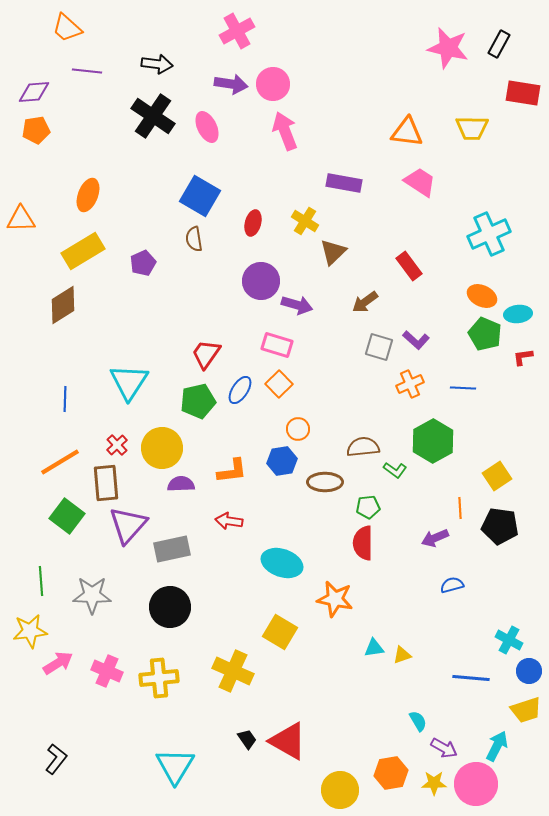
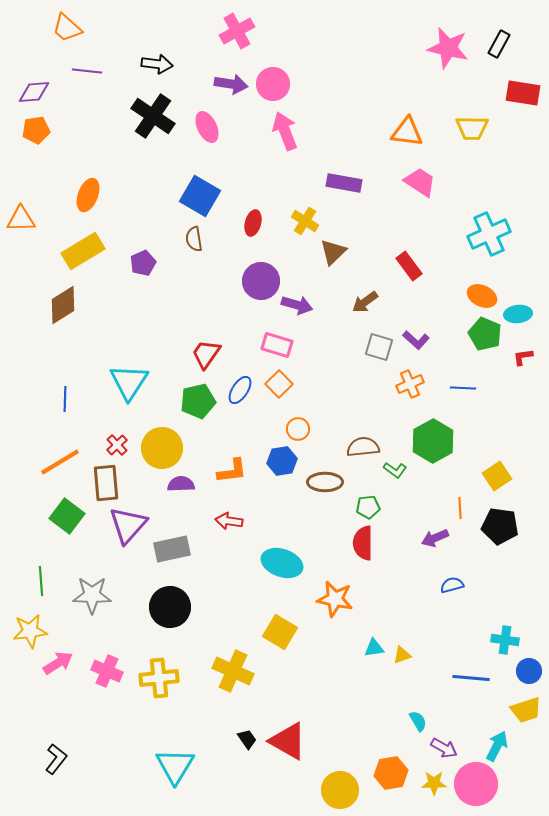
cyan cross at (509, 640): moved 4 px left; rotated 20 degrees counterclockwise
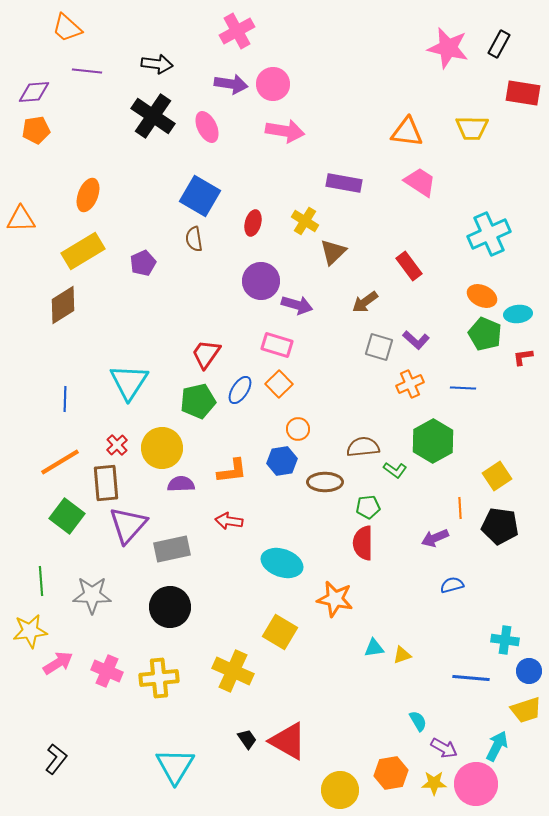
pink arrow at (285, 131): rotated 120 degrees clockwise
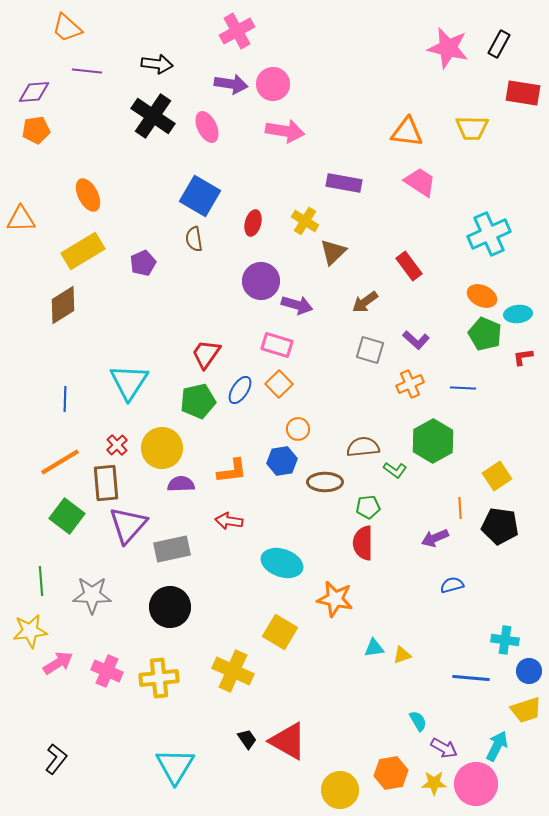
orange ellipse at (88, 195): rotated 48 degrees counterclockwise
gray square at (379, 347): moved 9 px left, 3 px down
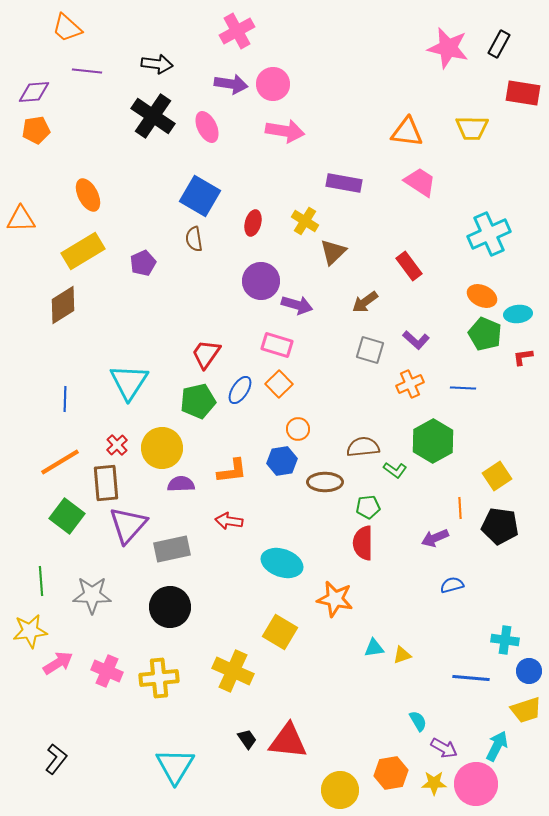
red triangle at (288, 741): rotated 24 degrees counterclockwise
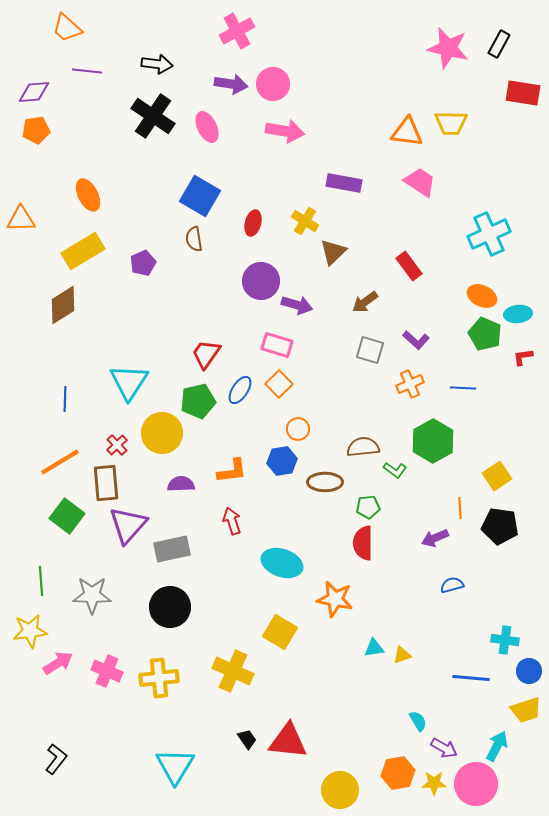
yellow trapezoid at (472, 128): moved 21 px left, 5 px up
yellow circle at (162, 448): moved 15 px up
red arrow at (229, 521): moved 3 px right; rotated 64 degrees clockwise
orange hexagon at (391, 773): moved 7 px right
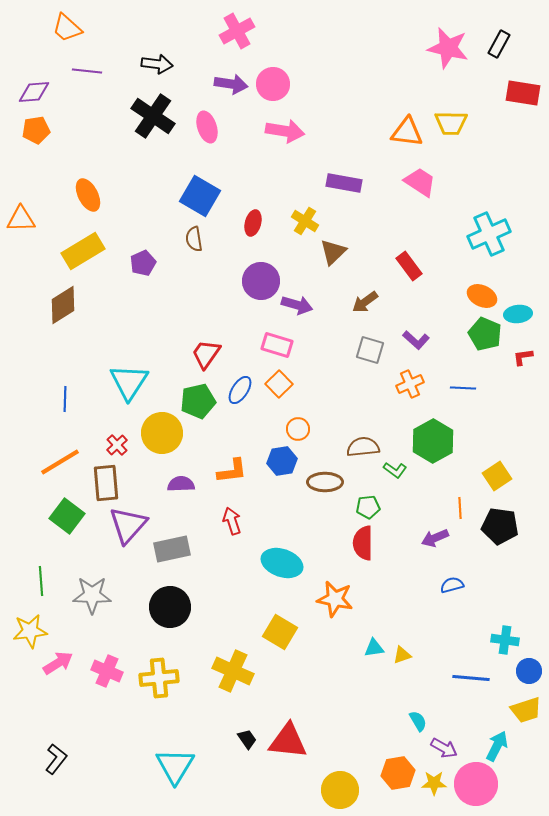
pink ellipse at (207, 127): rotated 8 degrees clockwise
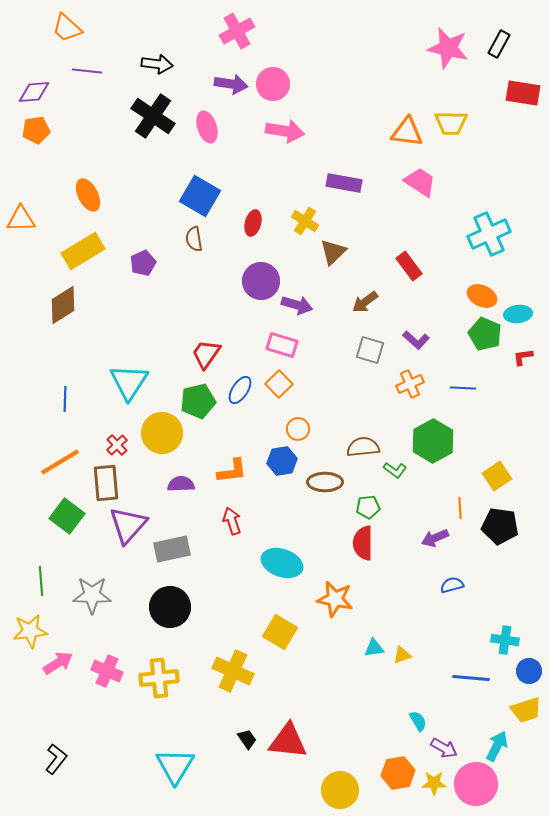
pink rectangle at (277, 345): moved 5 px right
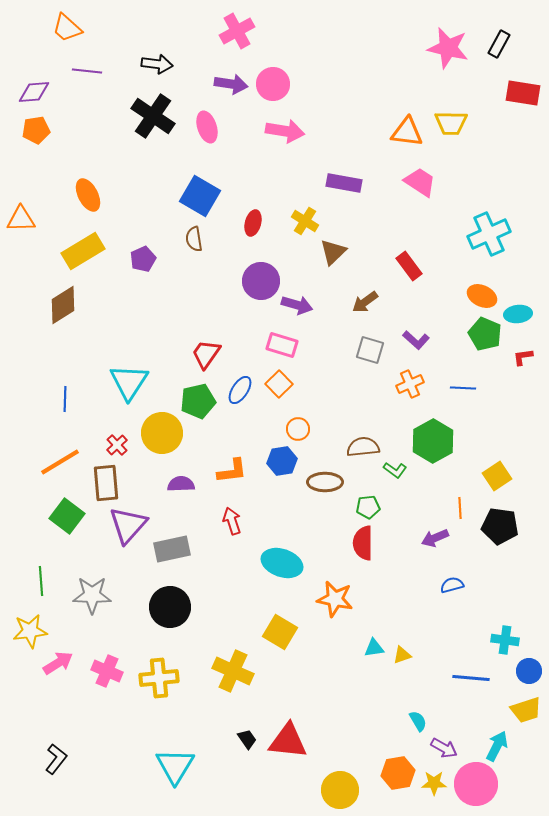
purple pentagon at (143, 263): moved 4 px up
